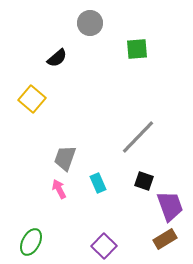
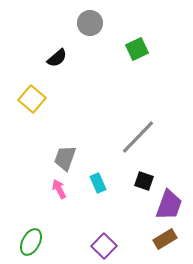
green square: rotated 20 degrees counterclockwise
purple trapezoid: moved 1 px left, 1 px up; rotated 40 degrees clockwise
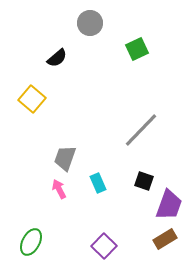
gray line: moved 3 px right, 7 px up
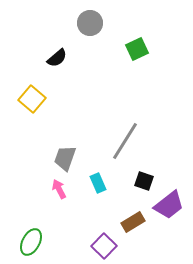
gray line: moved 16 px left, 11 px down; rotated 12 degrees counterclockwise
purple trapezoid: rotated 32 degrees clockwise
brown rectangle: moved 32 px left, 17 px up
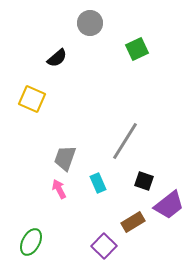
yellow square: rotated 16 degrees counterclockwise
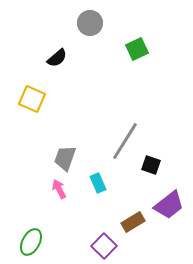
black square: moved 7 px right, 16 px up
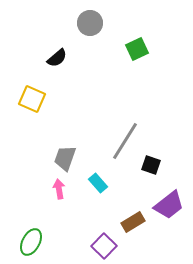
cyan rectangle: rotated 18 degrees counterclockwise
pink arrow: rotated 18 degrees clockwise
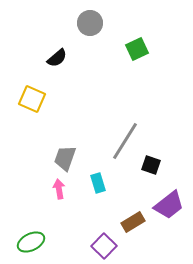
cyan rectangle: rotated 24 degrees clockwise
green ellipse: rotated 36 degrees clockwise
